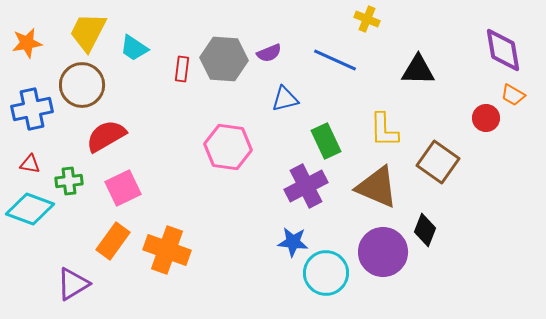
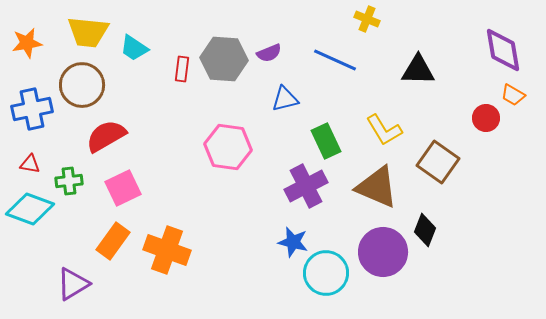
yellow trapezoid: rotated 111 degrees counterclockwise
yellow L-shape: rotated 30 degrees counterclockwise
blue star: rotated 8 degrees clockwise
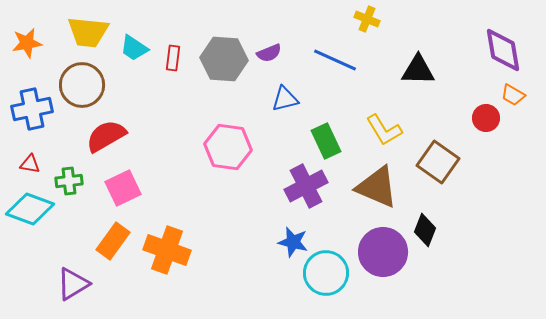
red rectangle: moved 9 px left, 11 px up
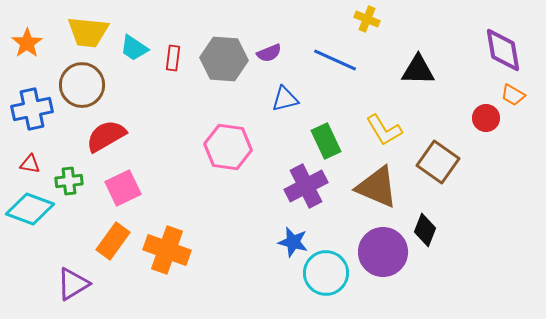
orange star: rotated 24 degrees counterclockwise
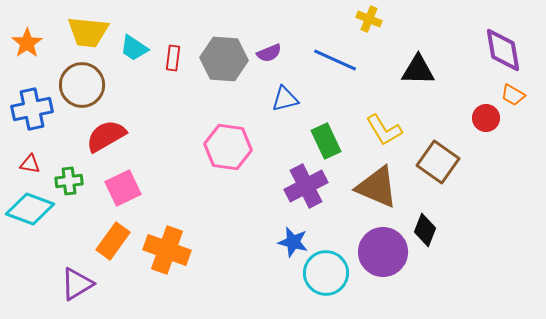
yellow cross: moved 2 px right
purple triangle: moved 4 px right
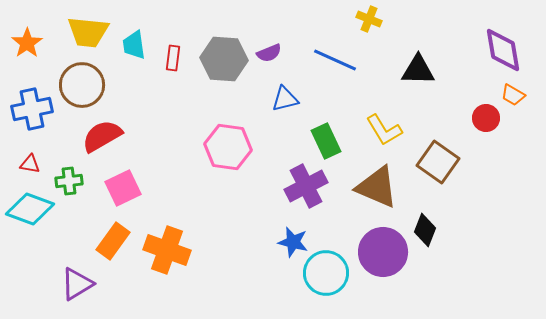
cyan trapezoid: moved 3 px up; rotated 48 degrees clockwise
red semicircle: moved 4 px left
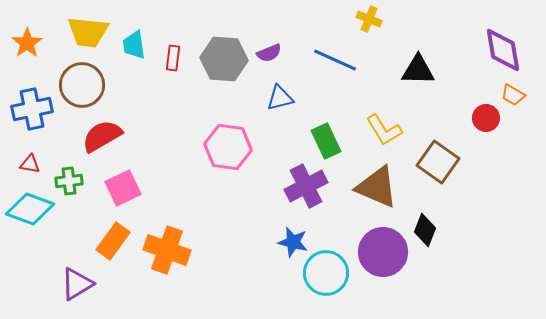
blue triangle: moved 5 px left, 1 px up
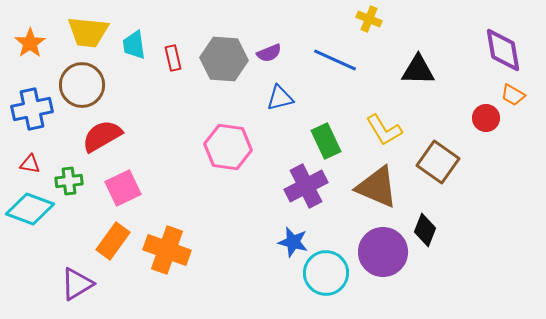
orange star: moved 3 px right
red rectangle: rotated 20 degrees counterclockwise
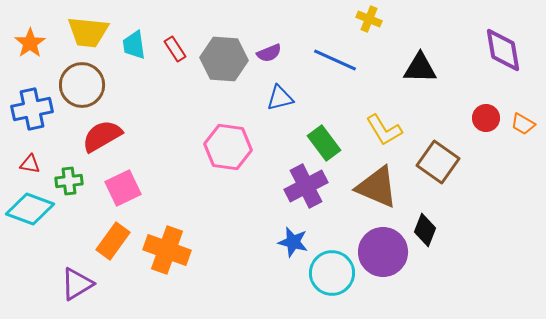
red rectangle: moved 2 px right, 9 px up; rotated 20 degrees counterclockwise
black triangle: moved 2 px right, 2 px up
orange trapezoid: moved 10 px right, 29 px down
green rectangle: moved 2 px left, 2 px down; rotated 12 degrees counterclockwise
cyan circle: moved 6 px right
